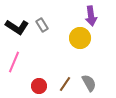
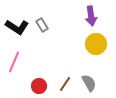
yellow circle: moved 16 px right, 6 px down
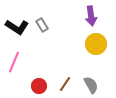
gray semicircle: moved 2 px right, 2 px down
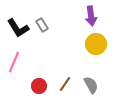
black L-shape: moved 1 px right, 1 px down; rotated 25 degrees clockwise
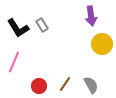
yellow circle: moved 6 px right
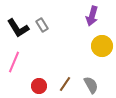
purple arrow: moved 1 px right; rotated 24 degrees clockwise
yellow circle: moved 2 px down
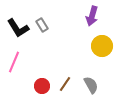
red circle: moved 3 px right
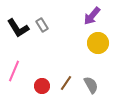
purple arrow: rotated 24 degrees clockwise
yellow circle: moved 4 px left, 3 px up
pink line: moved 9 px down
brown line: moved 1 px right, 1 px up
